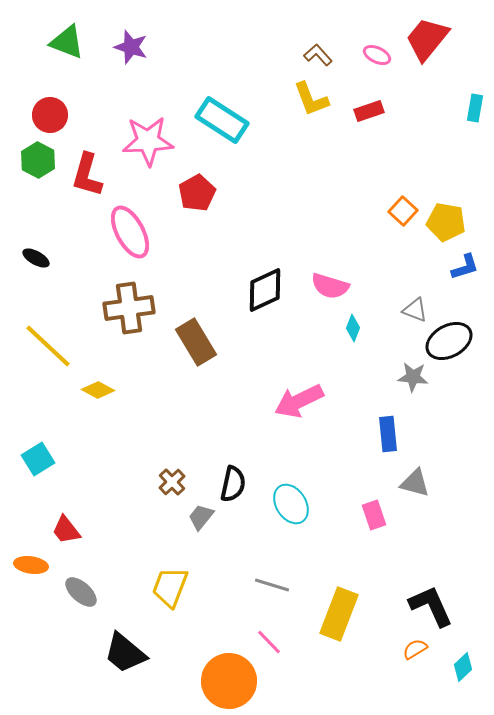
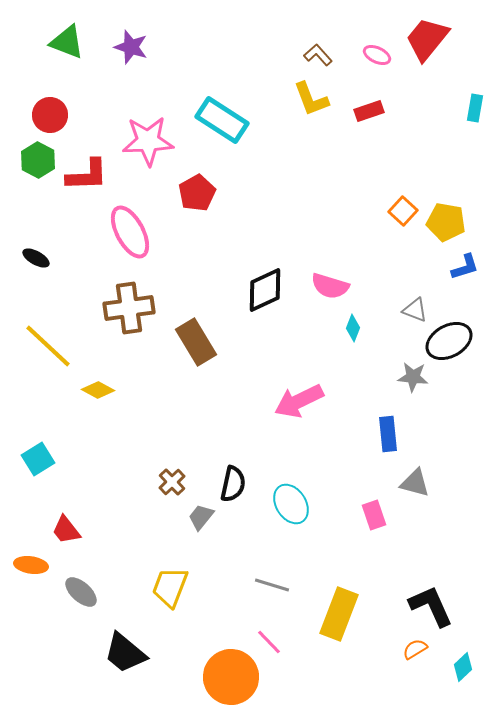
red L-shape at (87, 175): rotated 108 degrees counterclockwise
orange circle at (229, 681): moved 2 px right, 4 px up
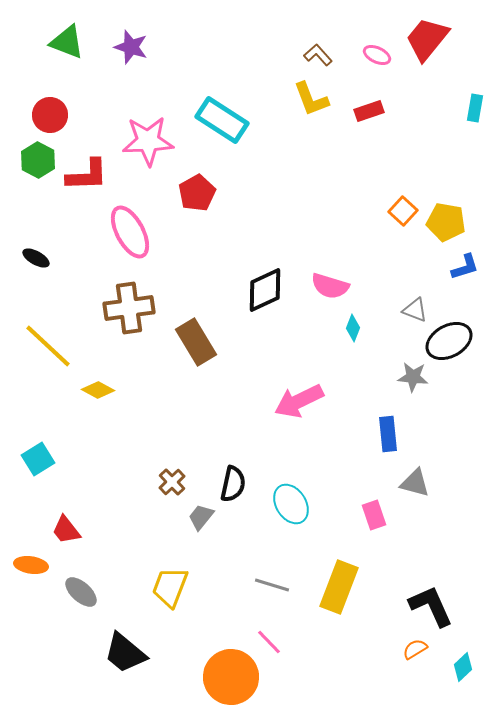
yellow rectangle at (339, 614): moved 27 px up
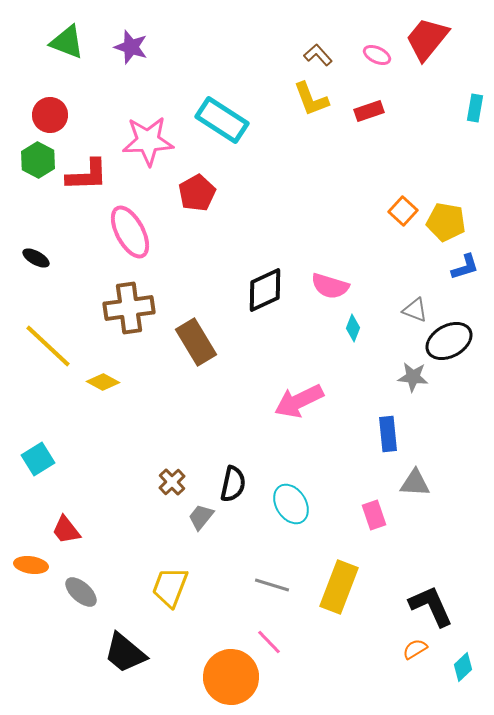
yellow diamond at (98, 390): moved 5 px right, 8 px up
gray triangle at (415, 483): rotated 12 degrees counterclockwise
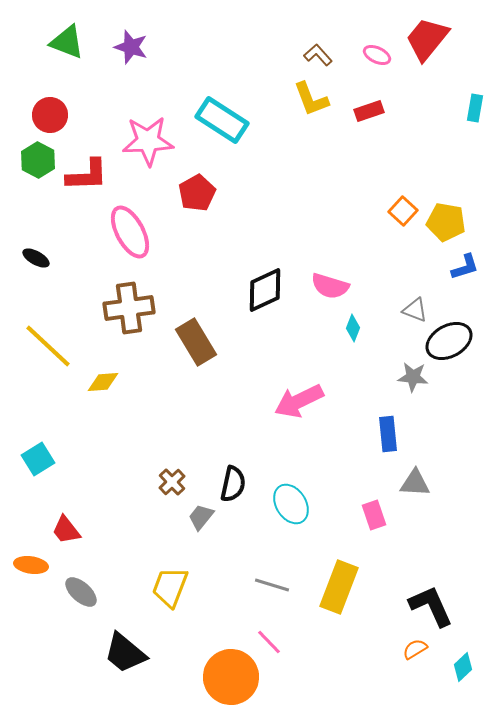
yellow diamond at (103, 382): rotated 32 degrees counterclockwise
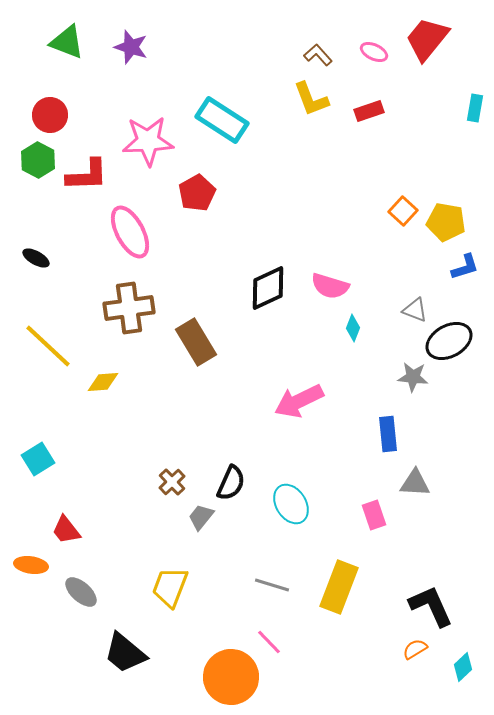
pink ellipse at (377, 55): moved 3 px left, 3 px up
black diamond at (265, 290): moved 3 px right, 2 px up
black semicircle at (233, 484): moved 2 px left, 1 px up; rotated 12 degrees clockwise
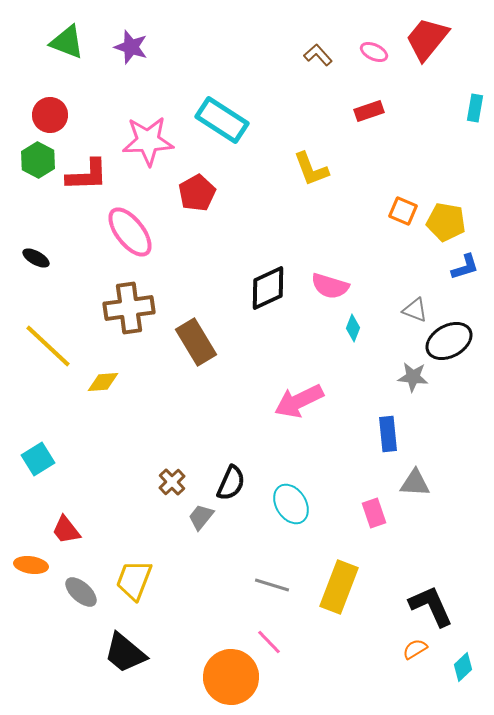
yellow L-shape at (311, 99): moved 70 px down
orange square at (403, 211): rotated 20 degrees counterclockwise
pink ellipse at (130, 232): rotated 10 degrees counterclockwise
pink rectangle at (374, 515): moved 2 px up
yellow trapezoid at (170, 587): moved 36 px left, 7 px up
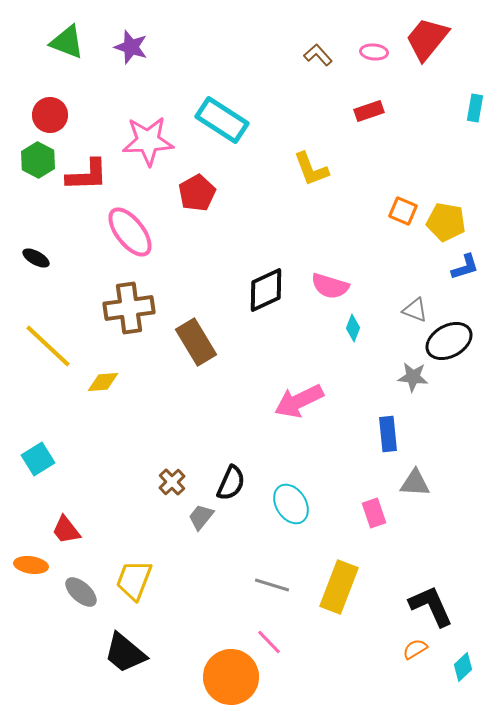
pink ellipse at (374, 52): rotated 20 degrees counterclockwise
black diamond at (268, 288): moved 2 px left, 2 px down
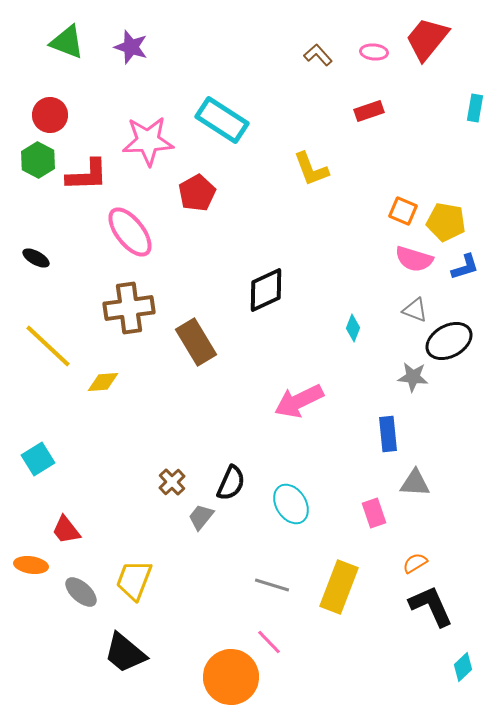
pink semicircle at (330, 286): moved 84 px right, 27 px up
orange semicircle at (415, 649): moved 86 px up
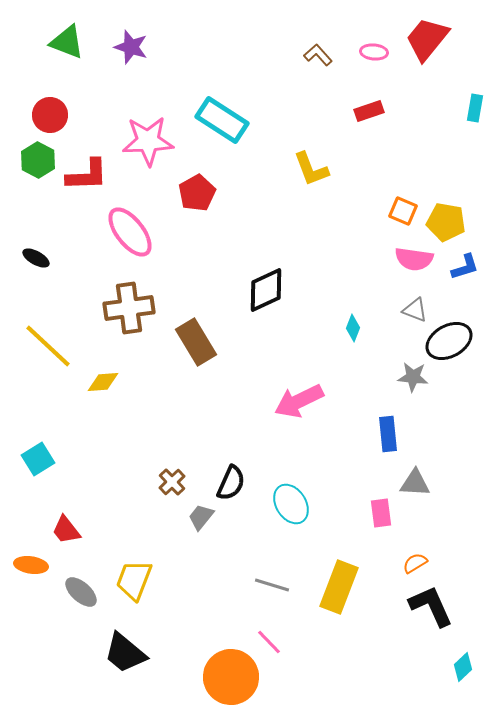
pink semicircle at (414, 259): rotated 9 degrees counterclockwise
pink rectangle at (374, 513): moved 7 px right; rotated 12 degrees clockwise
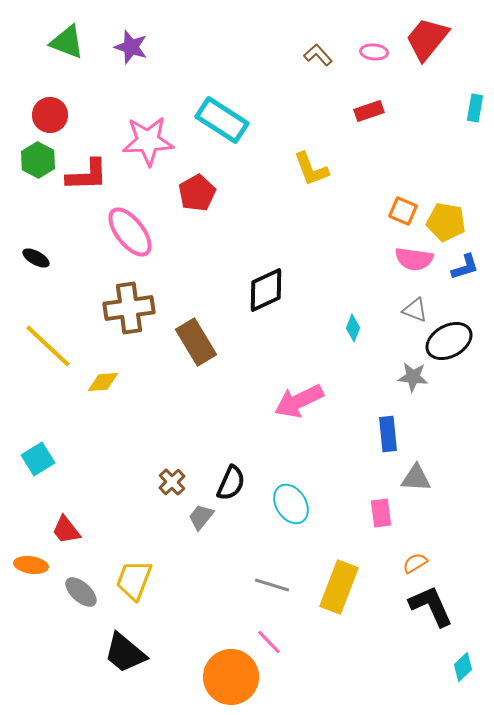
gray triangle at (415, 483): moved 1 px right, 5 px up
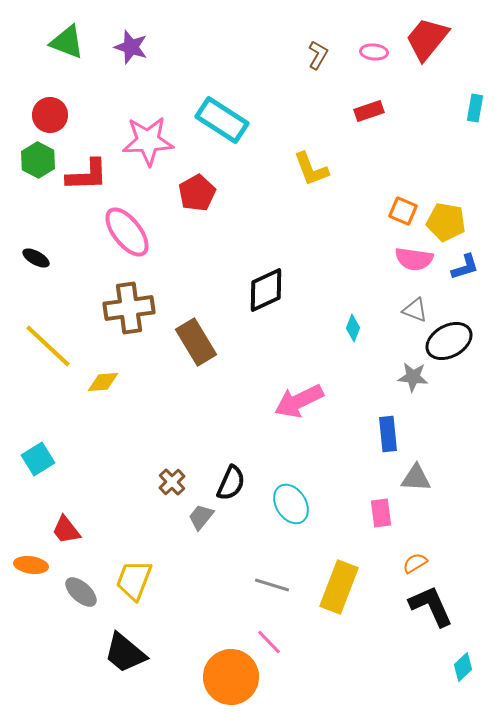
brown L-shape at (318, 55): rotated 72 degrees clockwise
pink ellipse at (130, 232): moved 3 px left
